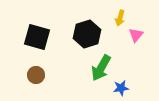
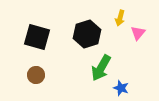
pink triangle: moved 2 px right, 2 px up
blue star: rotated 28 degrees clockwise
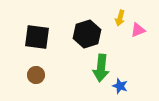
pink triangle: moved 3 px up; rotated 28 degrees clockwise
black square: rotated 8 degrees counterclockwise
green arrow: rotated 24 degrees counterclockwise
blue star: moved 1 px left, 2 px up
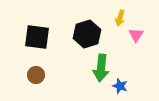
pink triangle: moved 2 px left, 5 px down; rotated 35 degrees counterclockwise
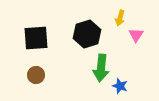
black square: moved 1 px left, 1 px down; rotated 12 degrees counterclockwise
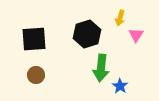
black square: moved 2 px left, 1 px down
blue star: rotated 14 degrees clockwise
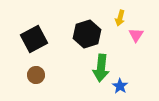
black square: rotated 24 degrees counterclockwise
